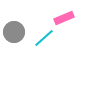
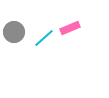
pink rectangle: moved 6 px right, 10 px down
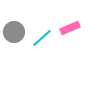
cyan line: moved 2 px left
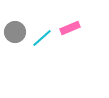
gray circle: moved 1 px right
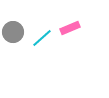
gray circle: moved 2 px left
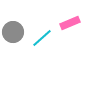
pink rectangle: moved 5 px up
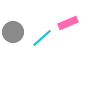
pink rectangle: moved 2 px left
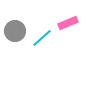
gray circle: moved 2 px right, 1 px up
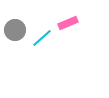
gray circle: moved 1 px up
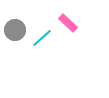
pink rectangle: rotated 66 degrees clockwise
